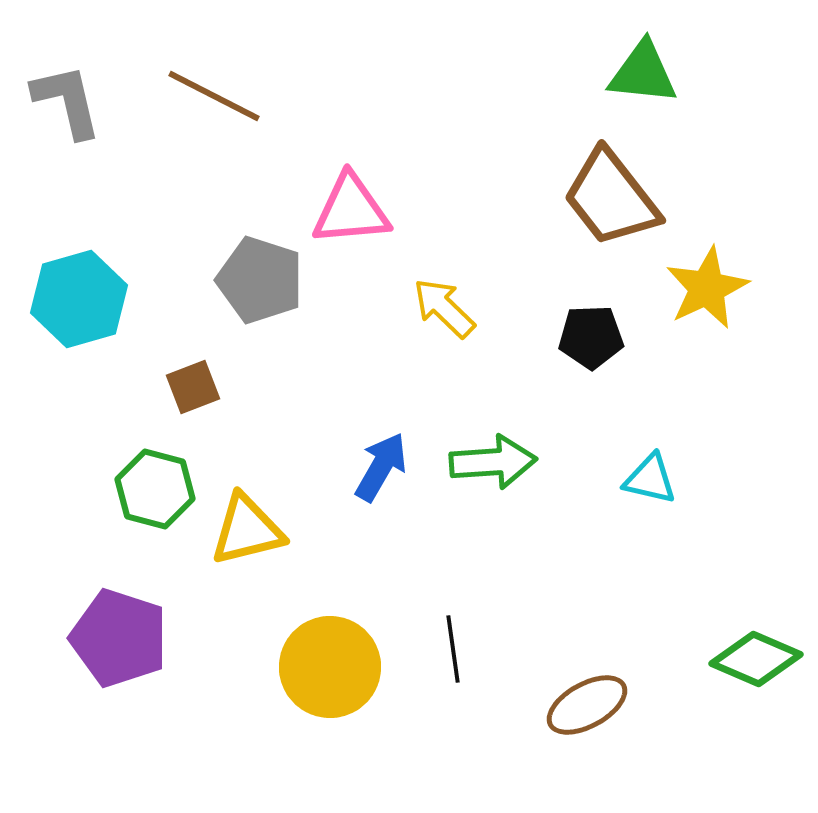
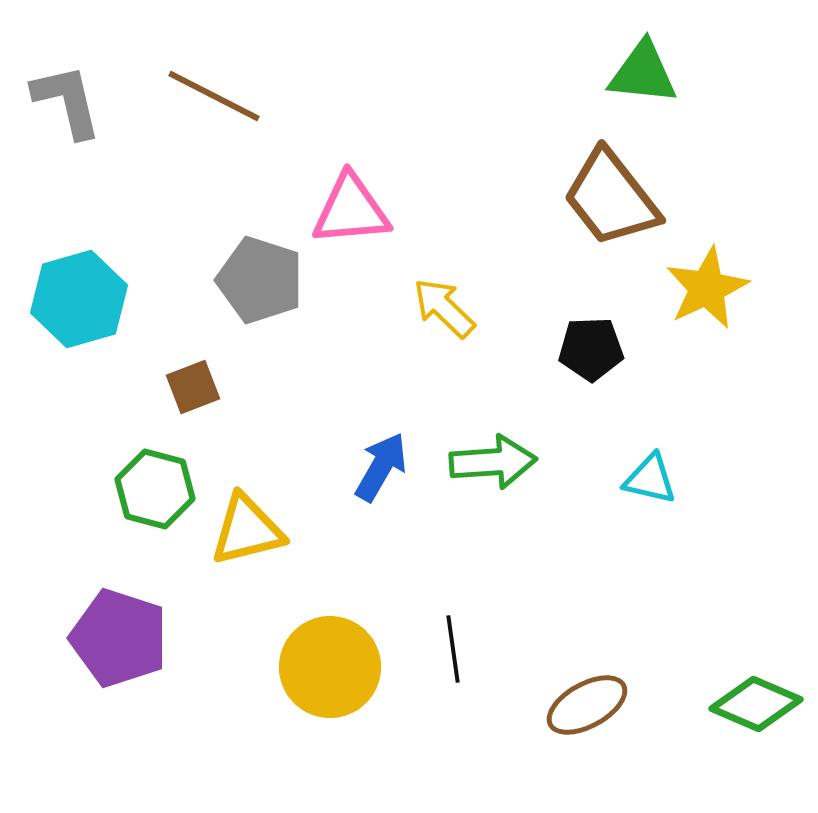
black pentagon: moved 12 px down
green diamond: moved 45 px down
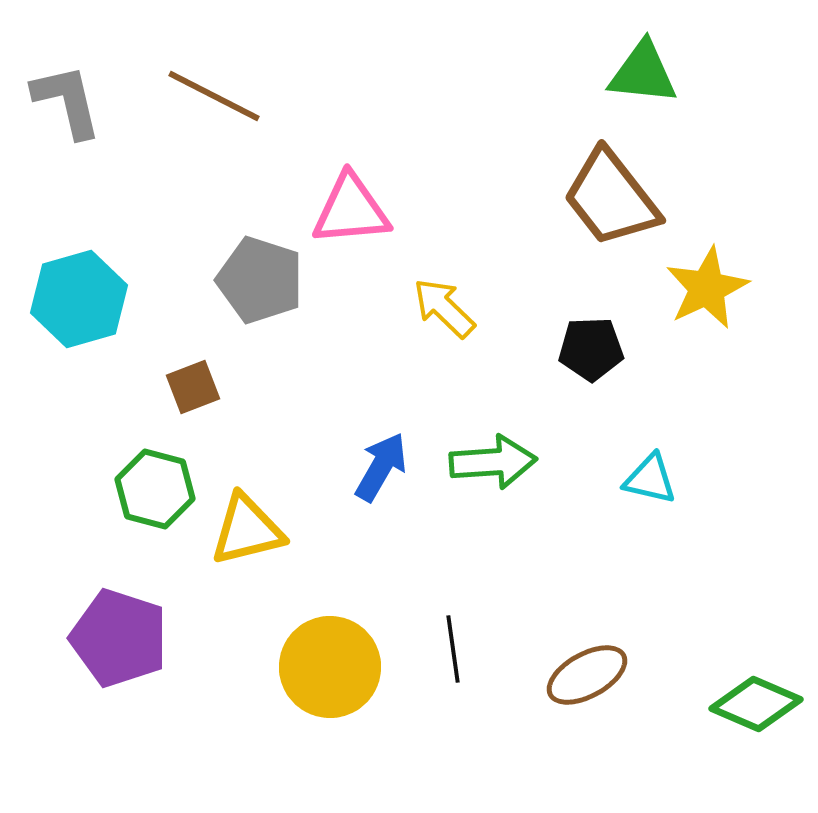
brown ellipse: moved 30 px up
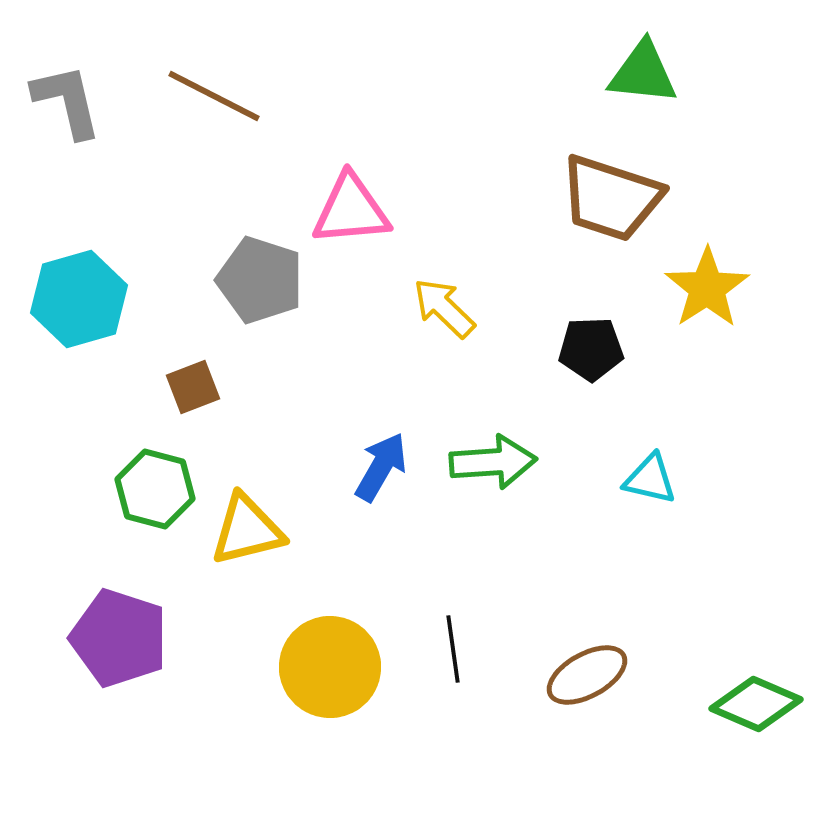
brown trapezoid: rotated 34 degrees counterclockwise
yellow star: rotated 8 degrees counterclockwise
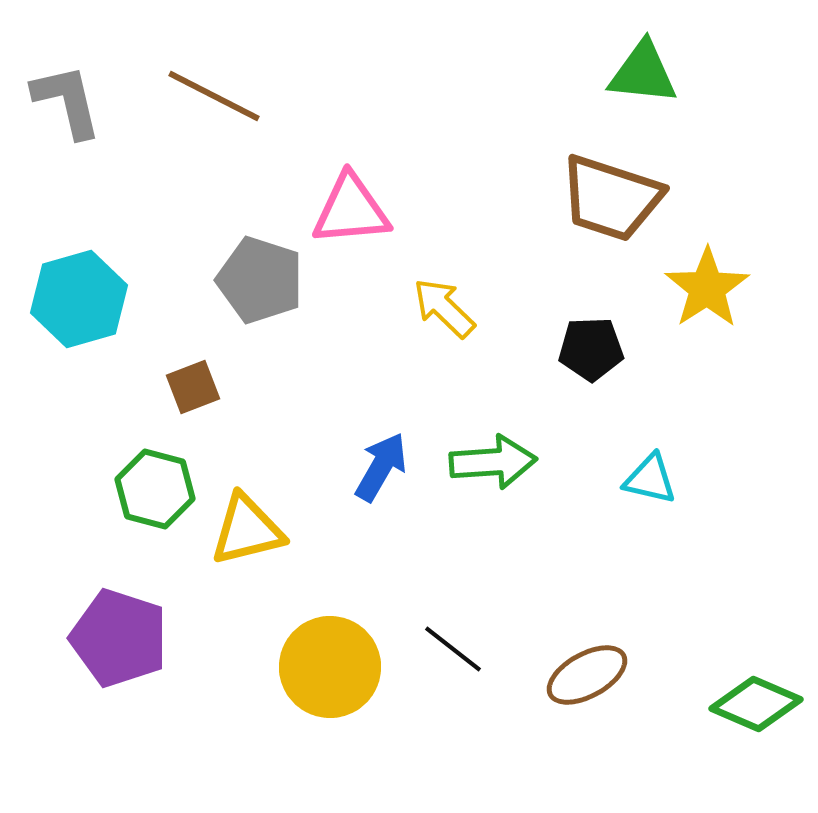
black line: rotated 44 degrees counterclockwise
